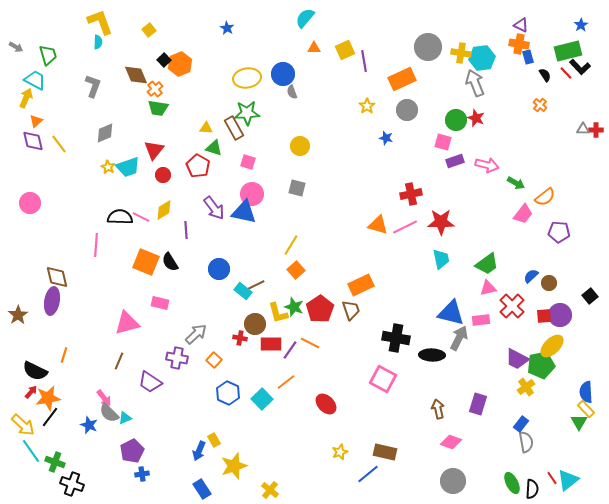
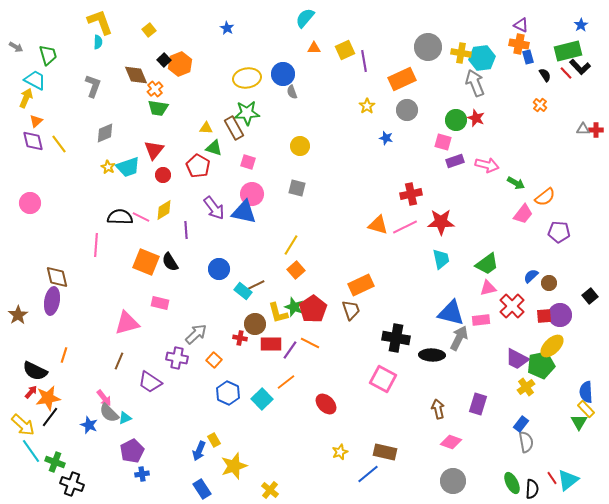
red pentagon at (320, 309): moved 7 px left
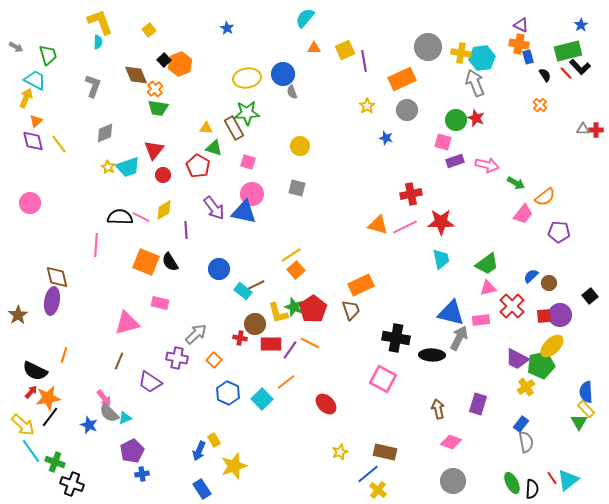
yellow line at (291, 245): moved 10 px down; rotated 25 degrees clockwise
yellow cross at (270, 490): moved 108 px right
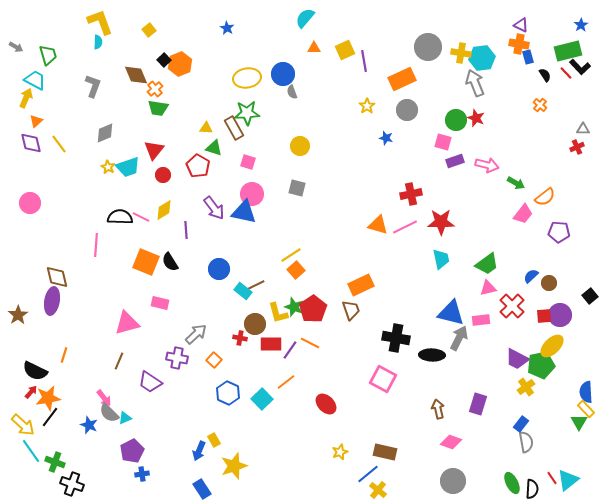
red cross at (596, 130): moved 19 px left, 17 px down; rotated 24 degrees counterclockwise
purple diamond at (33, 141): moved 2 px left, 2 px down
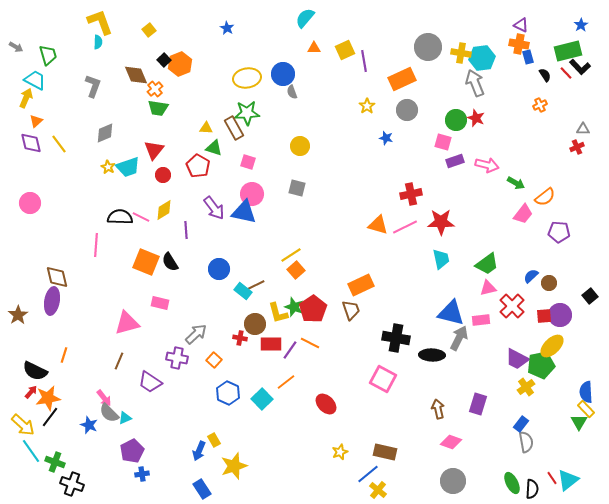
orange cross at (540, 105): rotated 24 degrees clockwise
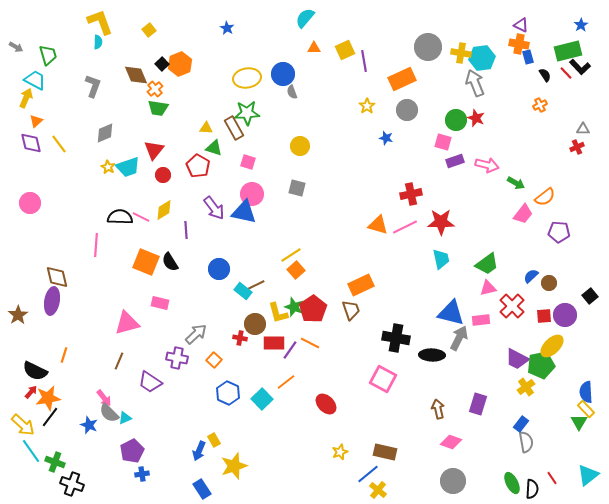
black square at (164, 60): moved 2 px left, 4 px down
purple circle at (560, 315): moved 5 px right
red rectangle at (271, 344): moved 3 px right, 1 px up
cyan triangle at (568, 480): moved 20 px right, 5 px up
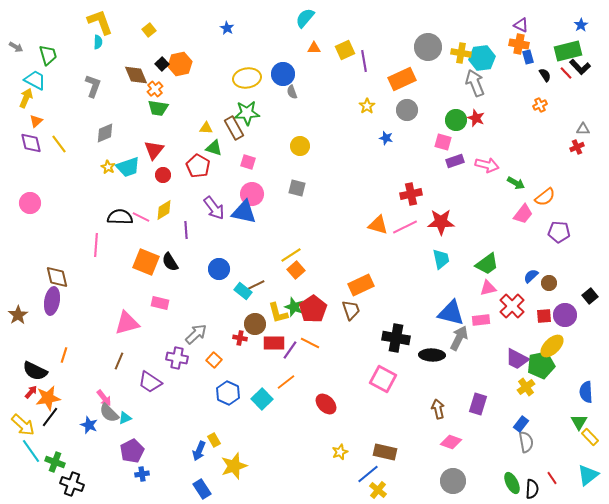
orange hexagon at (180, 64): rotated 10 degrees clockwise
yellow rectangle at (586, 409): moved 4 px right, 28 px down
